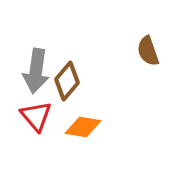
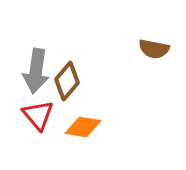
brown semicircle: moved 6 px right, 2 px up; rotated 60 degrees counterclockwise
red triangle: moved 2 px right, 1 px up
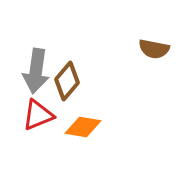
red triangle: rotated 48 degrees clockwise
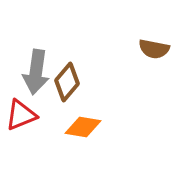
gray arrow: moved 1 px down
brown diamond: moved 1 px down
red triangle: moved 17 px left
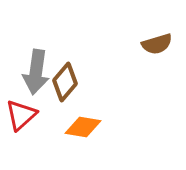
brown semicircle: moved 3 px right, 5 px up; rotated 28 degrees counterclockwise
brown diamond: moved 2 px left
red triangle: rotated 20 degrees counterclockwise
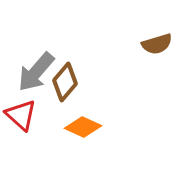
gray arrow: rotated 33 degrees clockwise
red triangle: rotated 36 degrees counterclockwise
orange diamond: rotated 15 degrees clockwise
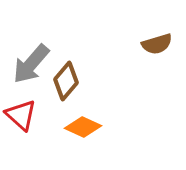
gray arrow: moved 5 px left, 8 px up
brown diamond: moved 1 px right, 1 px up
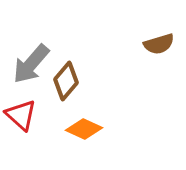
brown semicircle: moved 2 px right
orange diamond: moved 1 px right, 2 px down
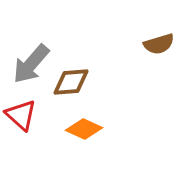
brown diamond: moved 5 px right, 1 px down; rotated 45 degrees clockwise
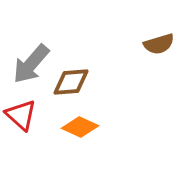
orange diamond: moved 4 px left, 2 px up
